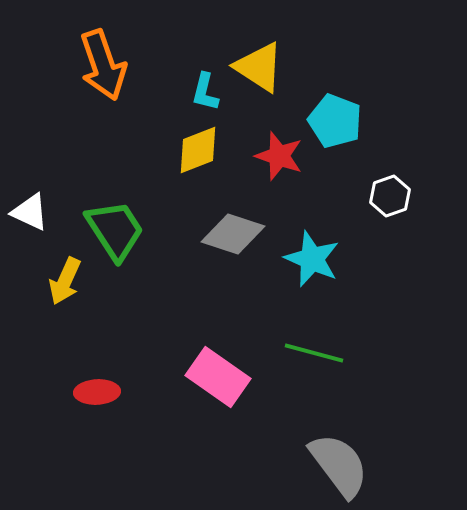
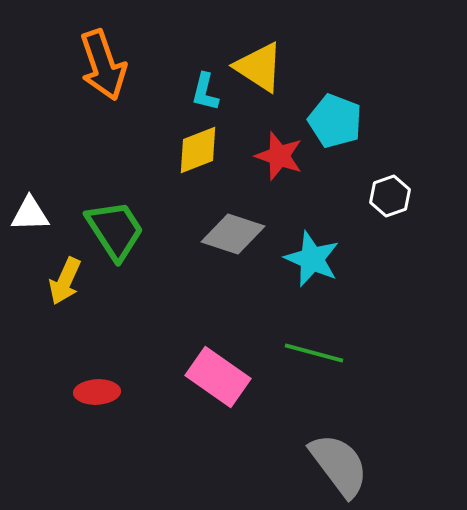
white triangle: moved 2 px down; rotated 27 degrees counterclockwise
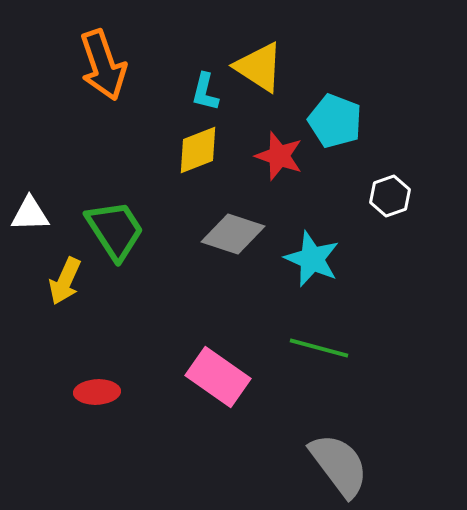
green line: moved 5 px right, 5 px up
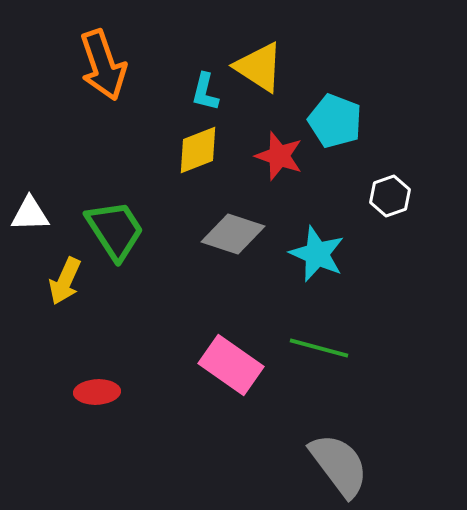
cyan star: moved 5 px right, 5 px up
pink rectangle: moved 13 px right, 12 px up
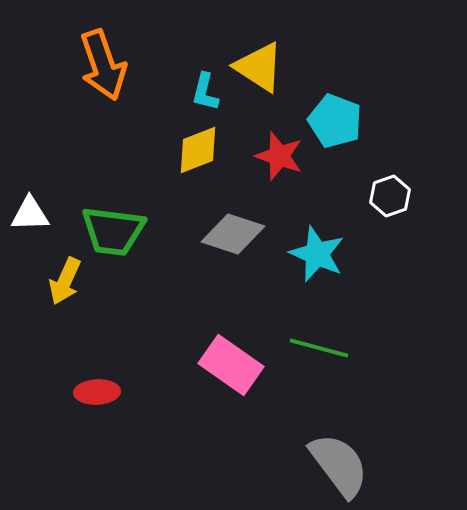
green trapezoid: moved 2 px left, 1 px down; rotated 130 degrees clockwise
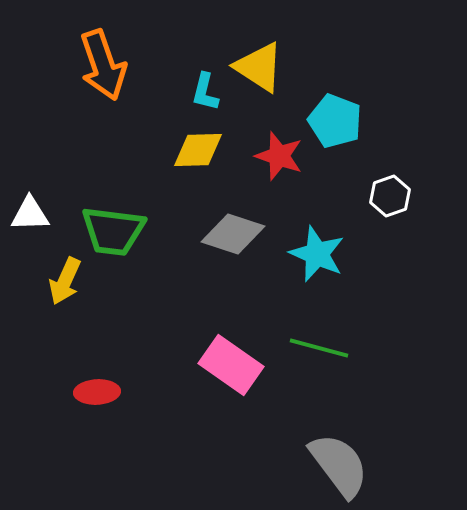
yellow diamond: rotated 20 degrees clockwise
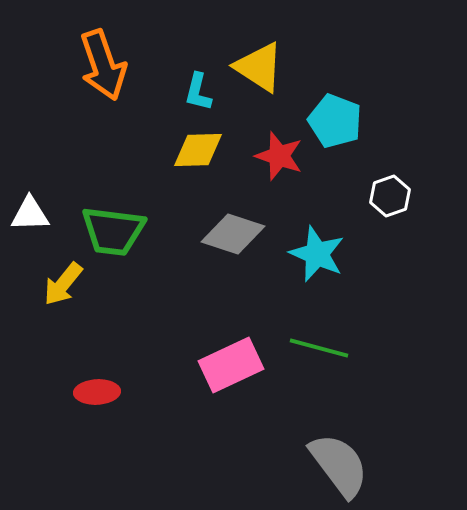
cyan L-shape: moved 7 px left
yellow arrow: moved 2 px left, 3 px down; rotated 15 degrees clockwise
pink rectangle: rotated 60 degrees counterclockwise
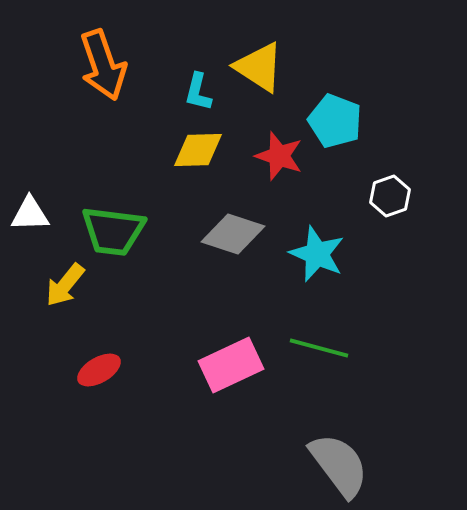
yellow arrow: moved 2 px right, 1 px down
red ellipse: moved 2 px right, 22 px up; rotated 27 degrees counterclockwise
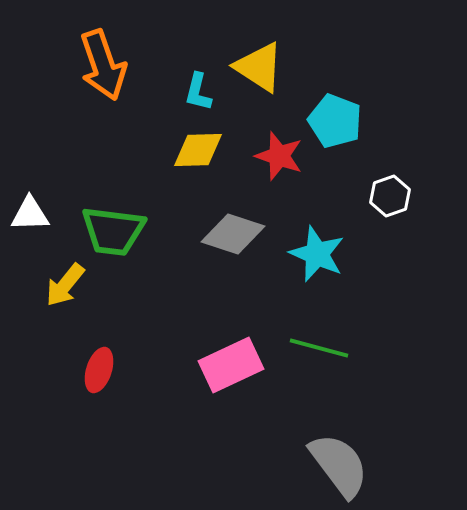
red ellipse: rotated 42 degrees counterclockwise
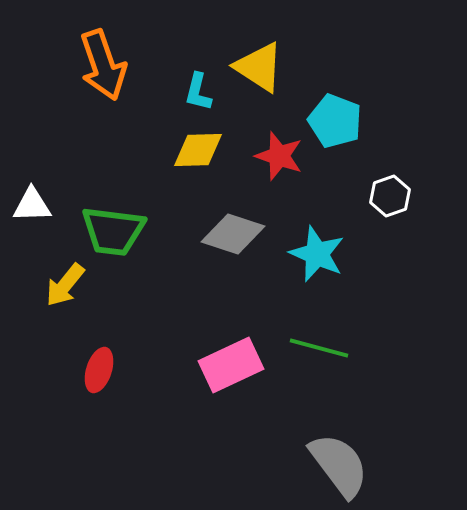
white triangle: moved 2 px right, 9 px up
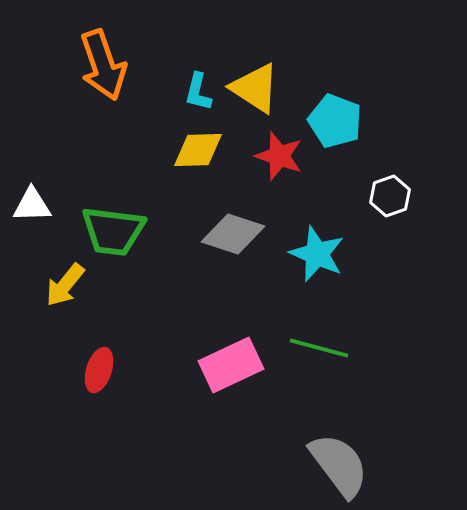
yellow triangle: moved 4 px left, 21 px down
